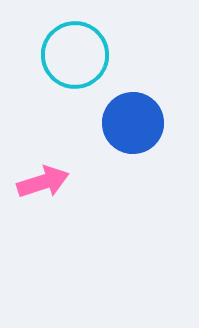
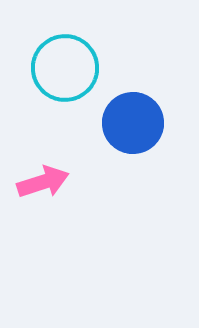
cyan circle: moved 10 px left, 13 px down
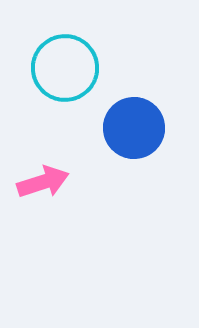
blue circle: moved 1 px right, 5 px down
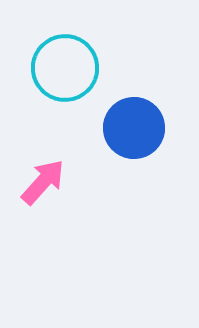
pink arrow: rotated 30 degrees counterclockwise
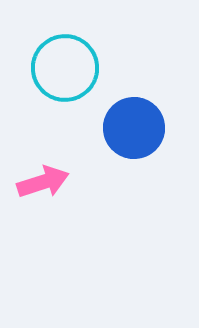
pink arrow: rotated 30 degrees clockwise
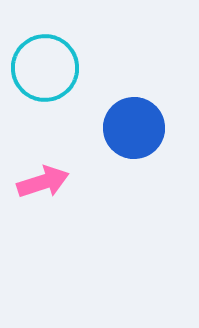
cyan circle: moved 20 px left
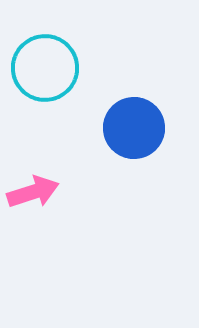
pink arrow: moved 10 px left, 10 px down
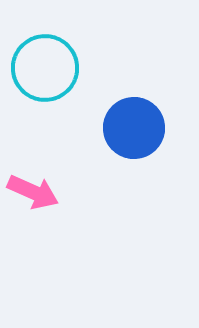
pink arrow: rotated 42 degrees clockwise
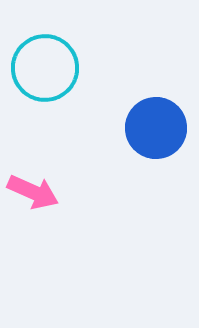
blue circle: moved 22 px right
